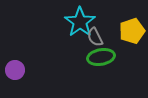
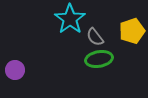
cyan star: moved 10 px left, 3 px up
gray semicircle: rotated 12 degrees counterclockwise
green ellipse: moved 2 px left, 2 px down
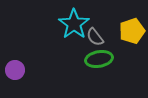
cyan star: moved 4 px right, 5 px down
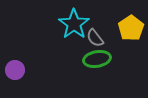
yellow pentagon: moved 1 px left, 3 px up; rotated 15 degrees counterclockwise
gray semicircle: moved 1 px down
green ellipse: moved 2 px left
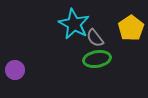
cyan star: rotated 8 degrees counterclockwise
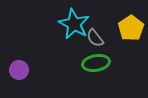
green ellipse: moved 1 px left, 4 px down
purple circle: moved 4 px right
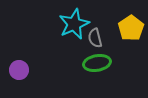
cyan star: rotated 20 degrees clockwise
gray semicircle: rotated 24 degrees clockwise
green ellipse: moved 1 px right
